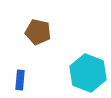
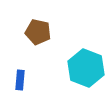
cyan hexagon: moved 2 px left, 5 px up
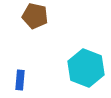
brown pentagon: moved 3 px left, 16 px up
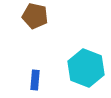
blue rectangle: moved 15 px right
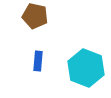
blue rectangle: moved 3 px right, 19 px up
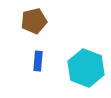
brown pentagon: moved 1 px left, 5 px down; rotated 25 degrees counterclockwise
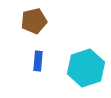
cyan hexagon: rotated 21 degrees clockwise
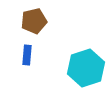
blue rectangle: moved 11 px left, 6 px up
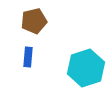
blue rectangle: moved 1 px right, 2 px down
